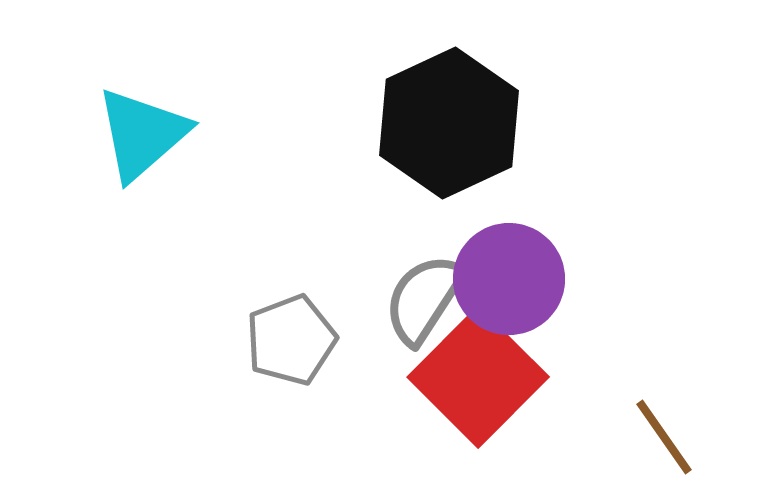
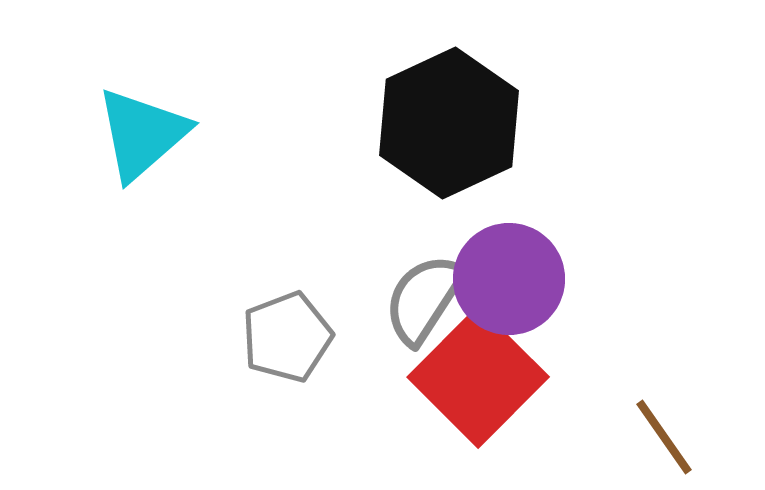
gray pentagon: moved 4 px left, 3 px up
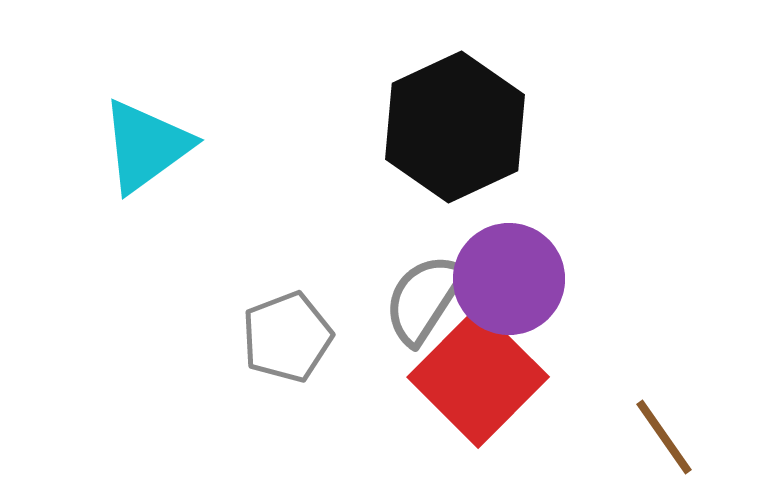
black hexagon: moved 6 px right, 4 px down
cyan triangle: moved 4 px right, 12 px down; rotated 5 degrees clockwise
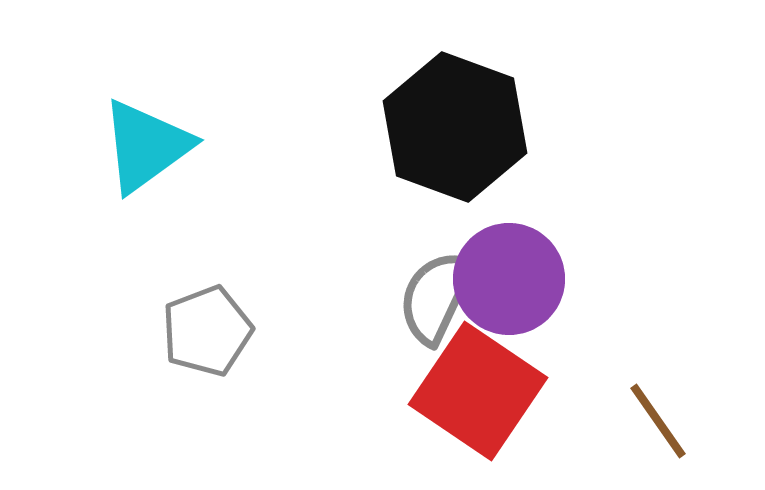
black hexagon: rotated 15 degrees counterclockwise
gray semicircle: moved 12 px right, 2 px up; rotated 8 degrees counterclockwise
gray pentagon: moved 80 px left, 6 px up
red square: moved 14 px down; rotated 11 degrees counterclockwise
brown line: moved 6 px left, 16 px up
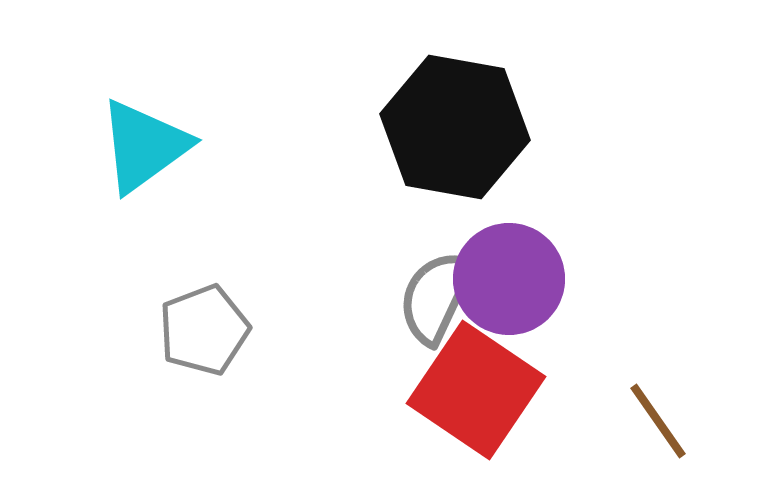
black hexagon: rotated 10 degrees counterclockwise
cyan triangle: moved 2 px left
gray pentagon: moved 3 px left, 1 px up
red square: moved 2 px left, 1 px up
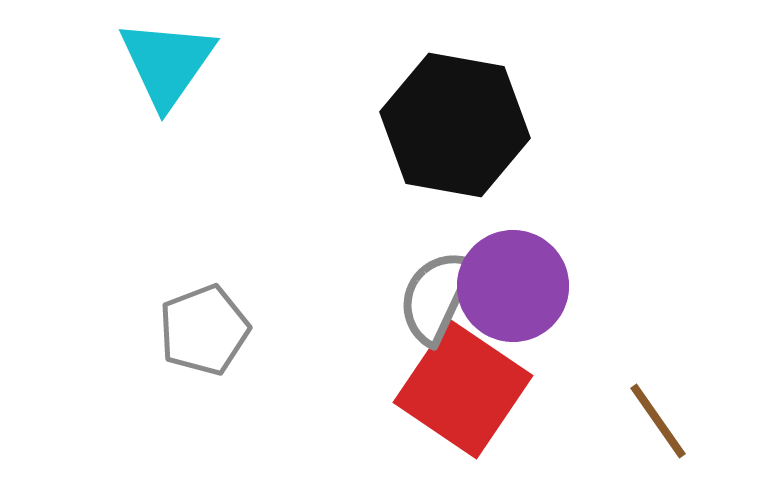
black hexagon: moved 2 px up
cyan triangle: moved 23 px right, 83 px up; rotated 19 degrees counterclockwise
purple circle: moved 4 px right, 7 px down
red square: moved 13 px left, 1 px up
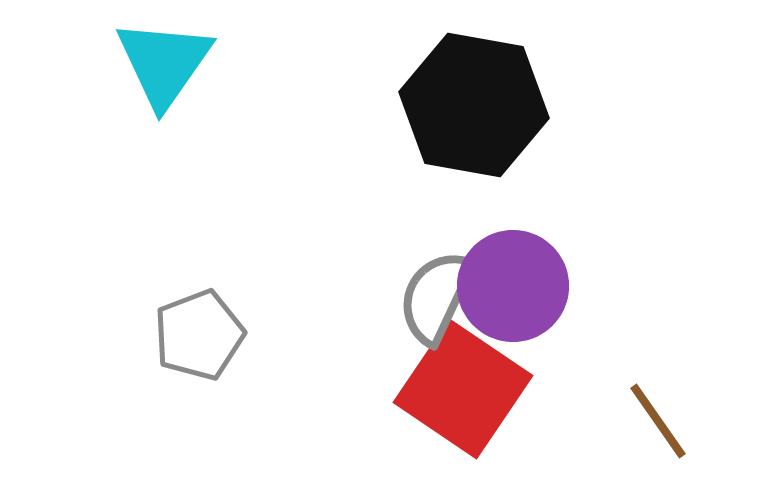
cyan triangle: moved 3 px left
black hexagon: moved 19 px right, 20 px up
gray pentagon: moved 5 px left, 5 px down
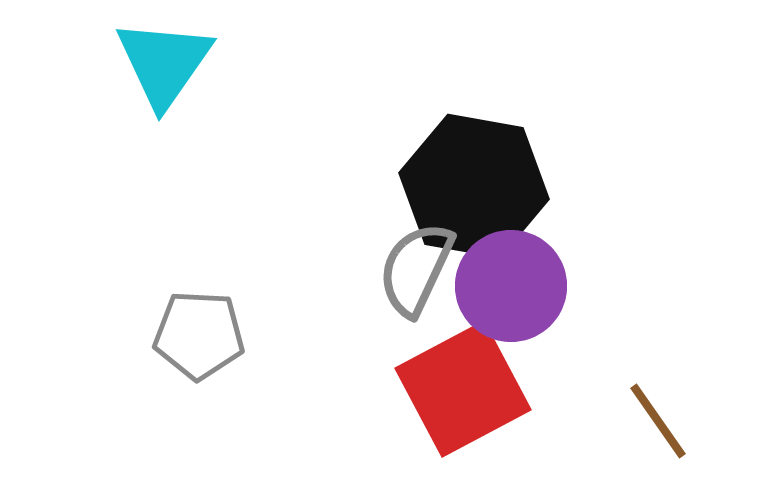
black hexagon: moved 81 px down
purple circle: moved 2 px left
gray semicircle: moved 20 px left, 28 px up
gray pentagon: rotated 24 degrees clockwise
red square: rotated 28 degrees clockwise
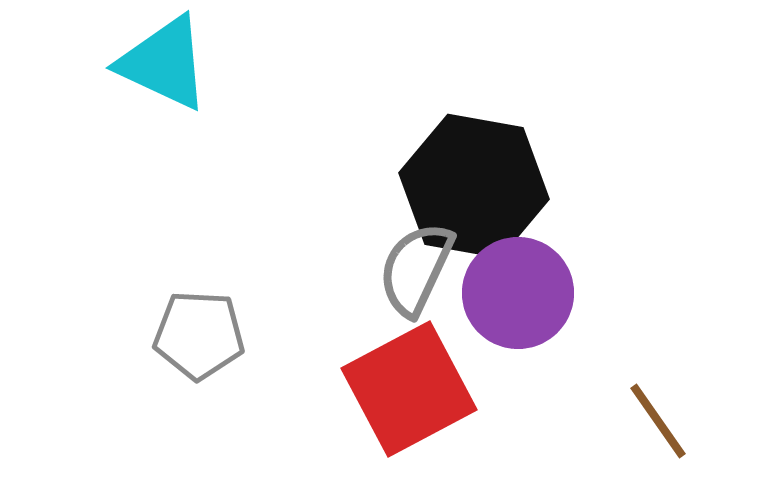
cyan triangle: rotated 40 degrees counterclockwise
purple circle: moved 7 px right, 7 px down
red square: moved 54 px left
